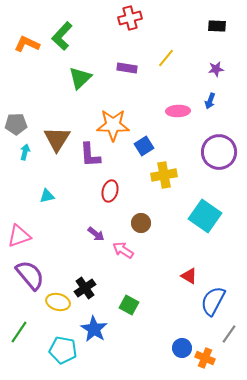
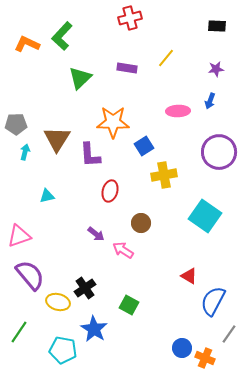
orange star: moved 3 px up
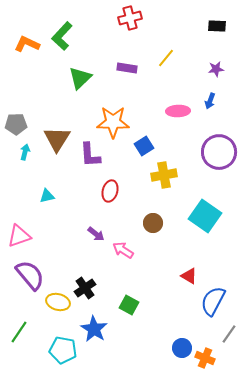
brown circle: moved 12 px right
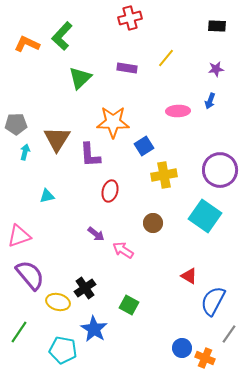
purple circle: moved 1 px right, 18 px down
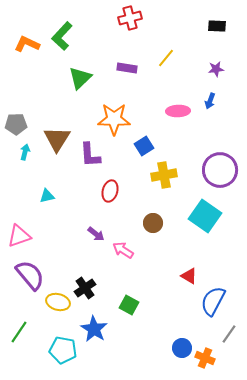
orange star: moved 1 px right, 3 px up
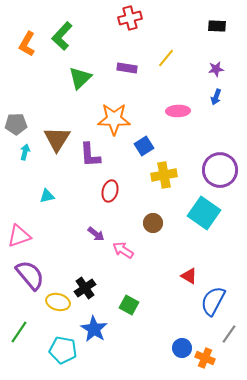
orange L-shape: rotated 85 degrees counterclockwise
blue arrow: moved 6 px right, 4 px up
cyan square: moved 1 px left, 3 px up
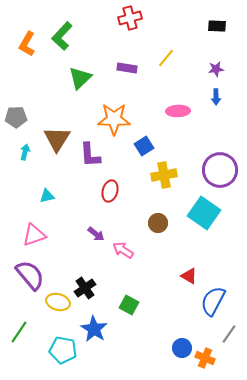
blue arrow: rotated 21 degrees counterclockwise
gray pentagon: moved 7 px up
brown circle: moved 5 px right
pink triangle: moved 15 px right, 1 px up
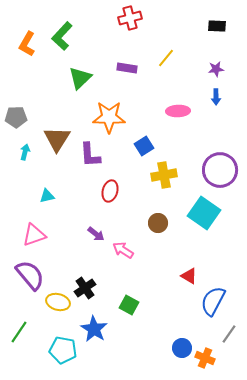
orange star: moved 5 px left, 2 px up
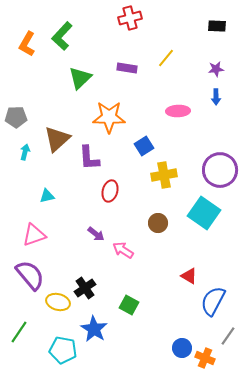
brown triangle: rotated 16 degrees clockwise
purple L-shape: moved 1 px left, 3 px down
gray line: moved 1 px left, 2 px down
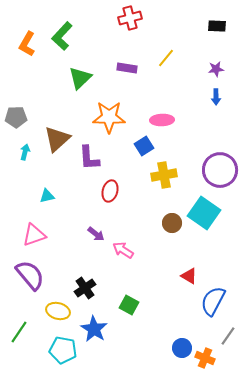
pink ellipse: moved 16 px left, 9 px down
brown circle: moved 14 px right
yellow ellipse: moved 9 px down
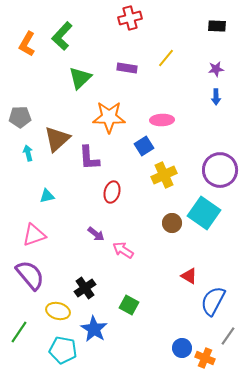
gray pentagon: moved 4 px right
cyan arrow: moved 3 px right, 1 px down; rotated 28 degrees counterclockwise
yellow cross: rotated 15 degrees counterclockwise
red ellipse: moved 2 px right, 1 px down
